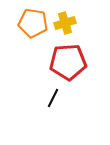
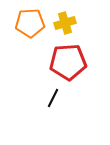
orange pentagon: moved 3 px left; rotated 12 degrees counterclockwise
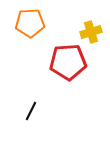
yellow cross: moved 26 px right, 9 px down
black line: moved 22 px left, 13 px down
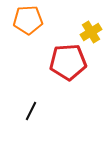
orange pentagon: moved 2 px left, 3 px up
yellow cross: rotated 15 degrees counterclockwise
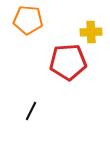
orange pentagon: rotated 8 degrees clockwise
yellow cross: rotated 30 degrees clockwise
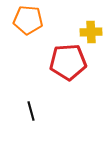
black line: rotated 42 degrees counterclockwise
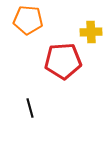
red pentagon: moved 5 px left, 1 px up
black line: moved 1 px left, 3 px up
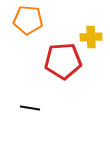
yellow cross: moved 5 px down
black line: rotated 66 degrees counterclockwise
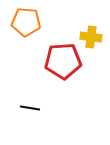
orange pentagon: moved 2 px left, 2 px down
yellow cross: rotated 10 degrees clockwise
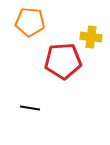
orange pentagon: moved 4 px right
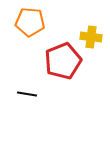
red pentagon: rotated 18 degrees counterclockwise
black line: moved 3 px left, 14 px up
